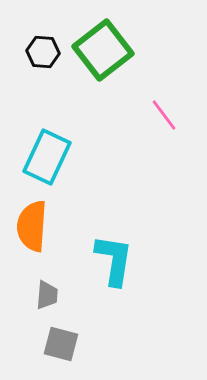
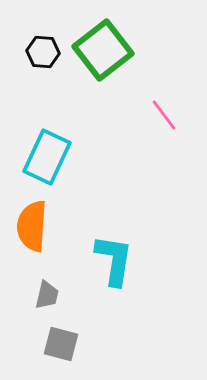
gray trapezoid: rotated 8 degrees clockwise
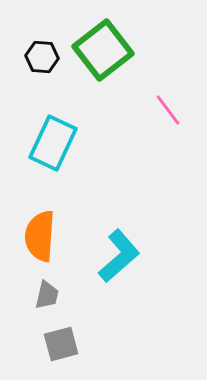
black hexagon: moved 1 px left, 5 px down
pink line: moved 4 px right, 5 px up
cyan rectangle: moved 6 px right, 14 px up
orange semicircle: moved 8 px right, 10 px down
cyan L-shape: moved 5 px right, 4 px up; rotated 40 degrees clockwise
gray square: rotated 30 degrees counterclockwise
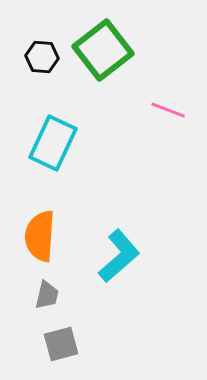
pink line: rotated 32 degrees counterclockwise
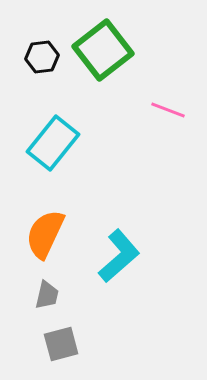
black hexagon: rotated 12 degrees counterclockwise
cyan rectangle: rotated 14 degrees clockwise
orange semicircle: moved 5 px right, 2 px up; rotated 21 degrees clockwise
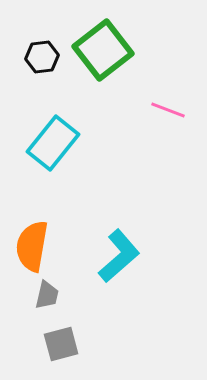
orange semicircle: moved 13 px left, 12 px down; rotated 15 degrees counterclockwise
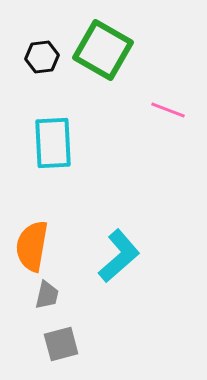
green square: rotated 22 degrees counterclockwise
cyan rectangle: rotated 42 degrees counterclockwise
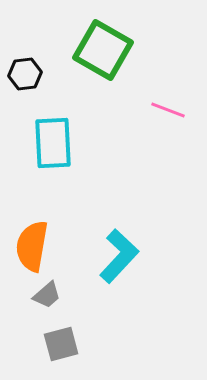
black hexagon: moved 17 px left, 17 px down
cyan L-shape: rotated 6 degrees counterclockwise
gray trapezoid: rotated 36 degrees clockwise
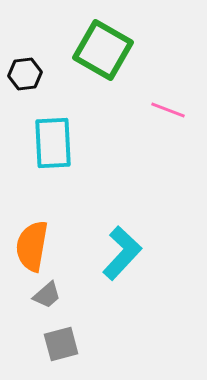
cyan L-shape: moved 3 px right, 3 px up
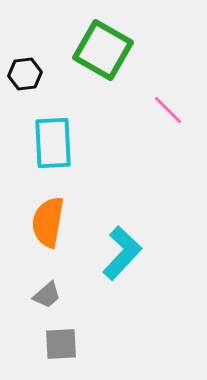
pink line: rotated 24 degrees clockwise
orange semicircle: moved 16 px right, 24 px up
gray square: rotated 12 degrees clockwise
